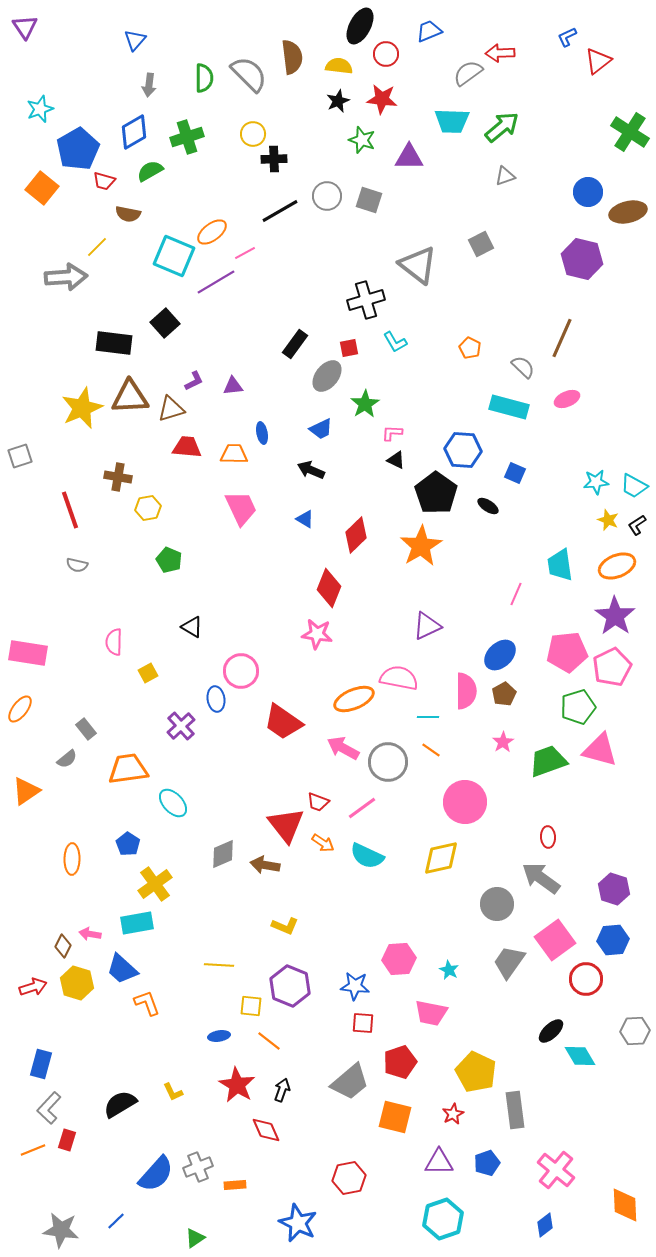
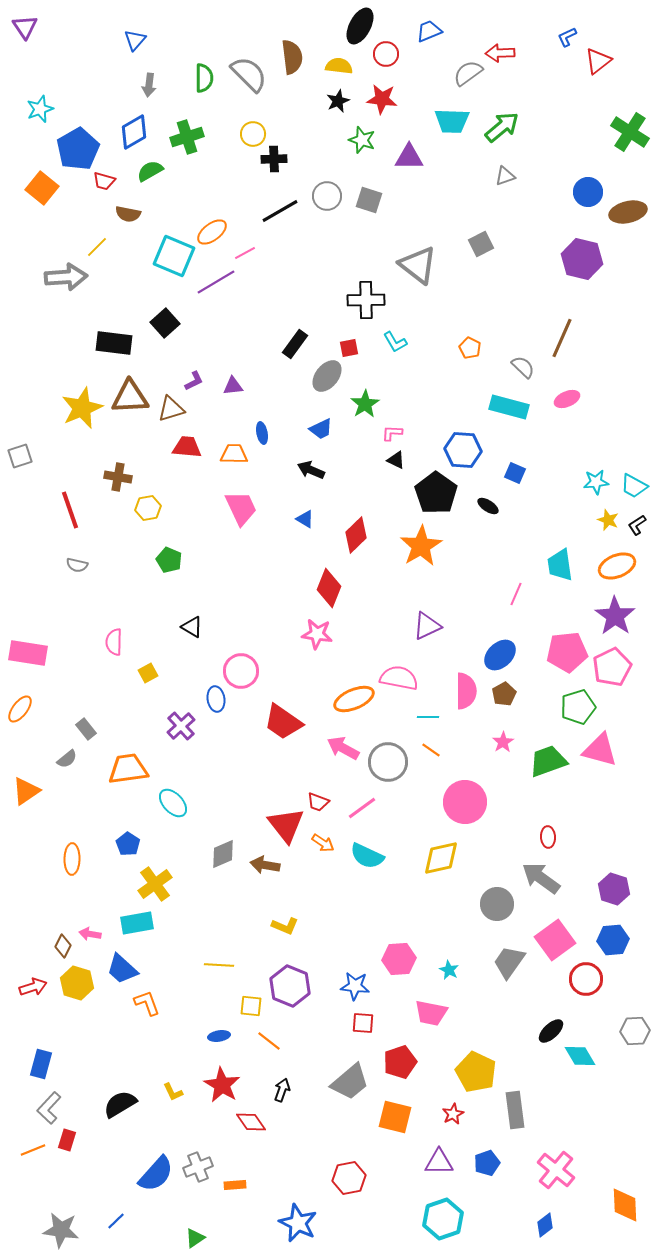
black cross at (366, 300): rotated 15 degrees clockwise
red star at (237, 1085): moved 15 px left
red diamond at (266, 1130): moved 15 px left, 8 px up; rotated 12 degrees counterclockwise
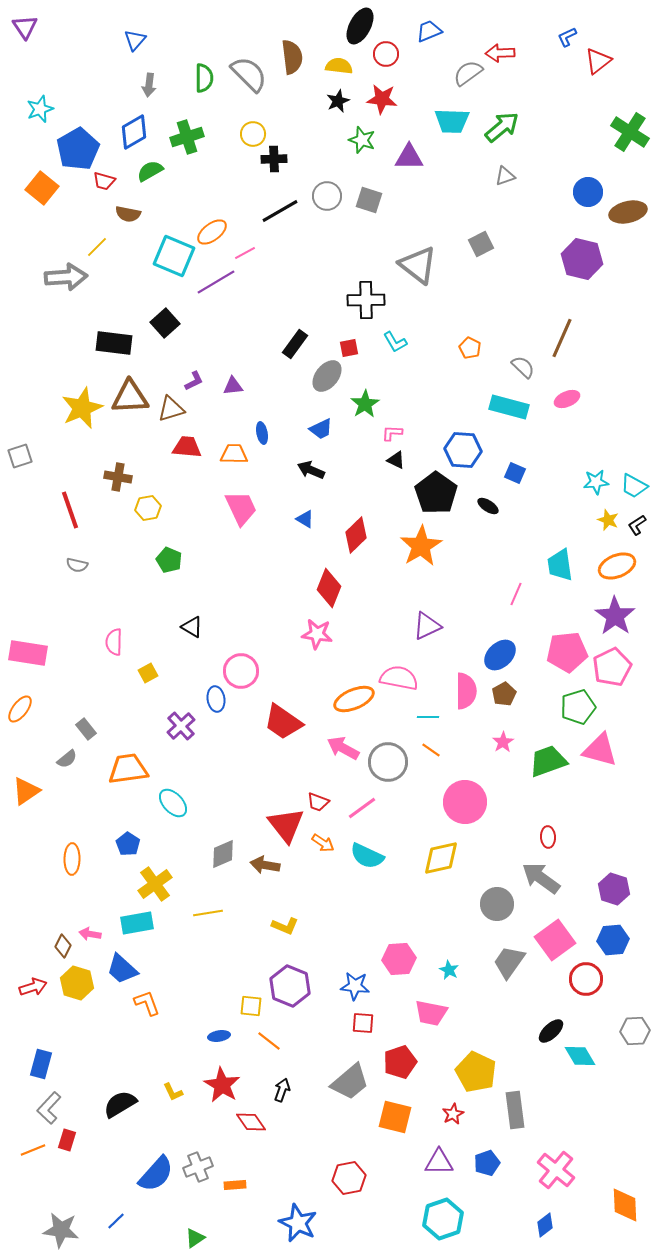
yellow line at (219, 965): moved 11 px left, 52 px up; rotated 12 degrees counterclockwise
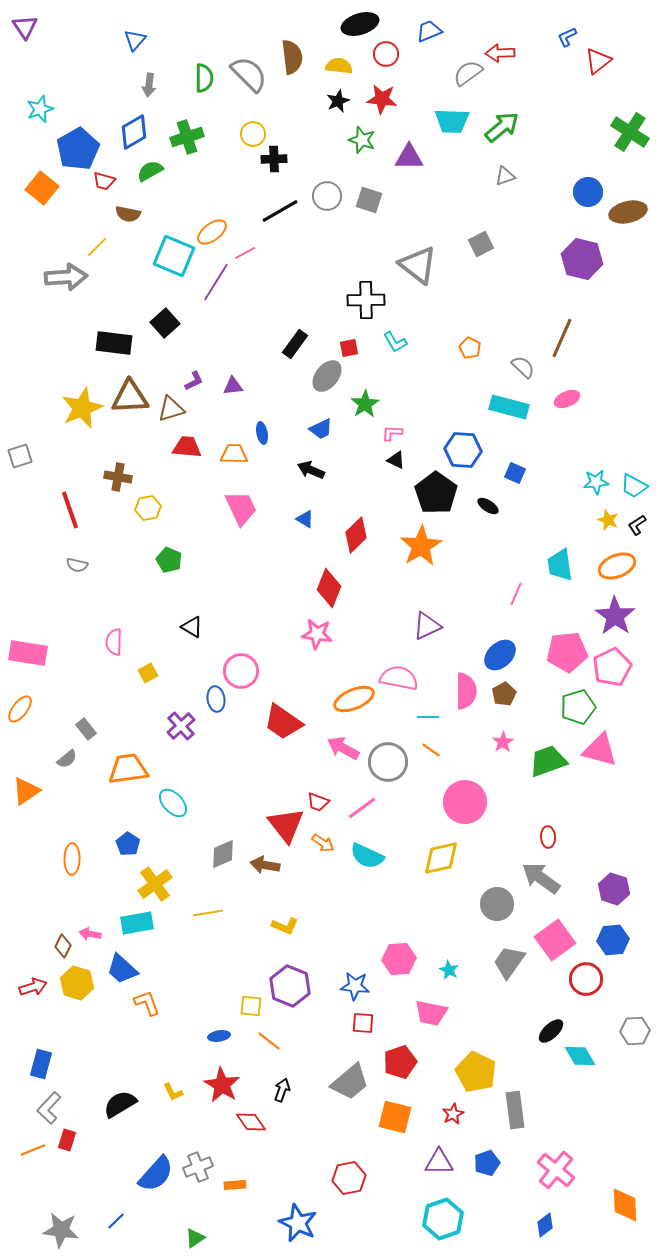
black ellipse at (360, 26): moved 2 px up; rotated 45 degrees clockwise
purple line at (216, 282): rotated 27 degrees counterclockwise
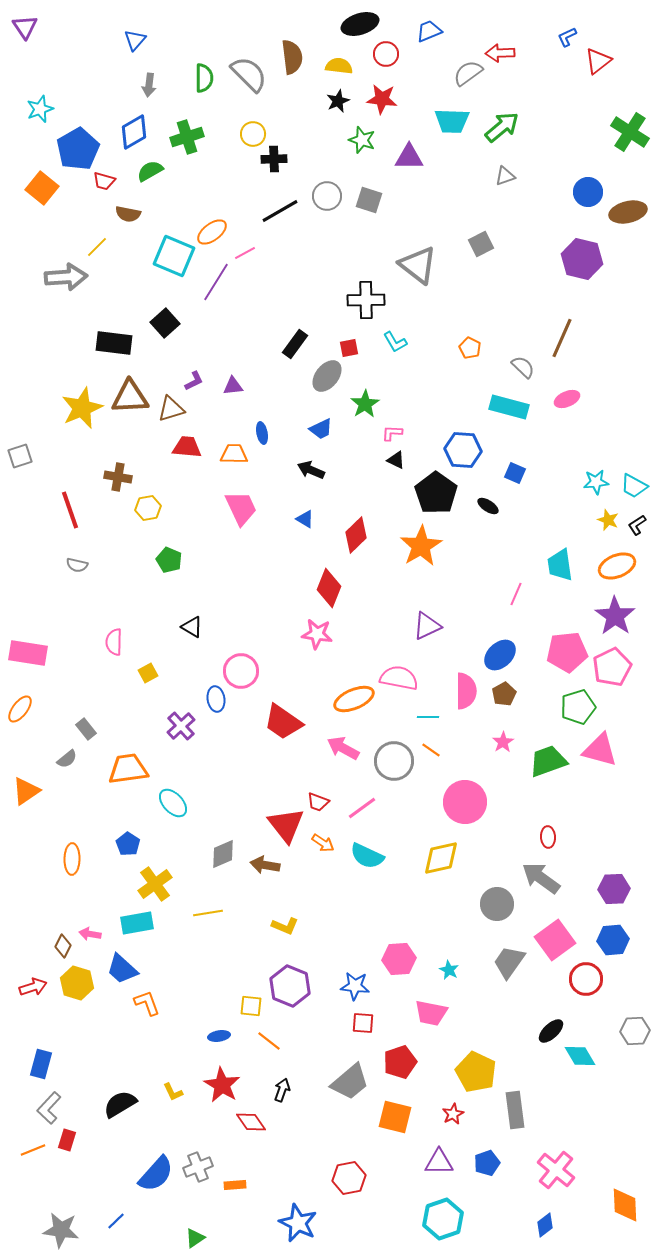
gray circle at (388, 762): moved 6 px right, 1 px up
purple hexagon at (614, 889): rotated 20 degrees counterclockwise
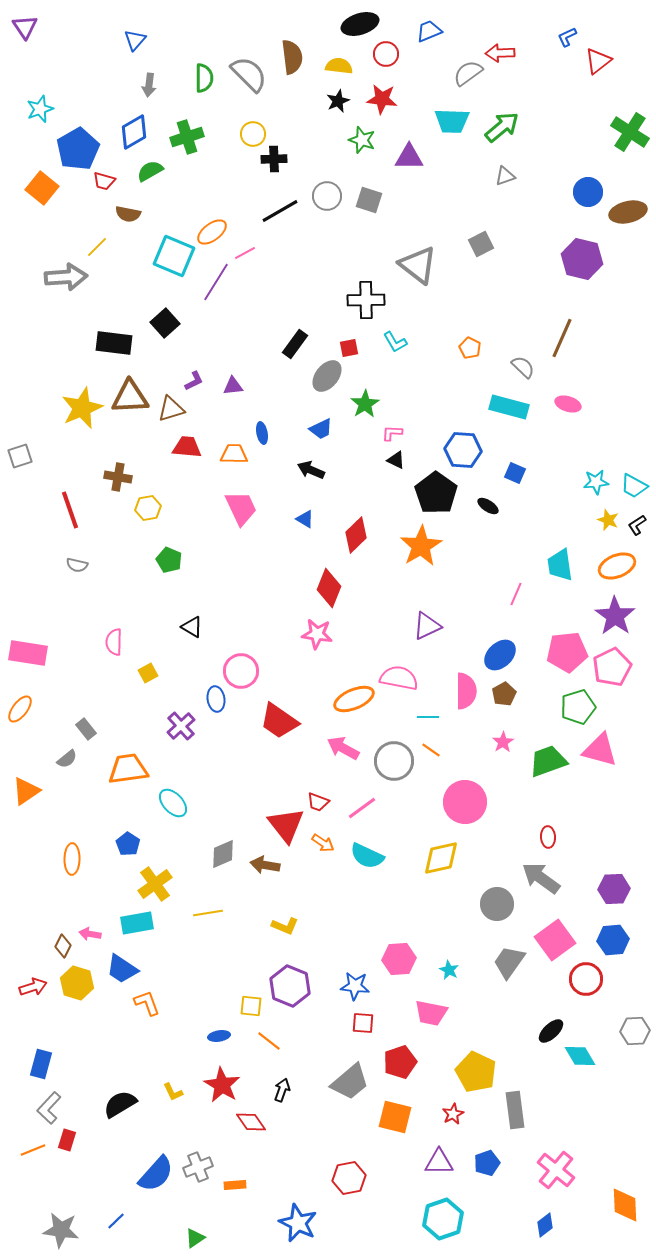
pink ellipse at (567, 399): moved 1 px right, 5 px down; rotated 40 degrees clockwise
red trapezoid at (283, 722): moved 4 px left, 1 px up
blue trapezoid at (122, 969): rotated 8 degrees counterclockwise
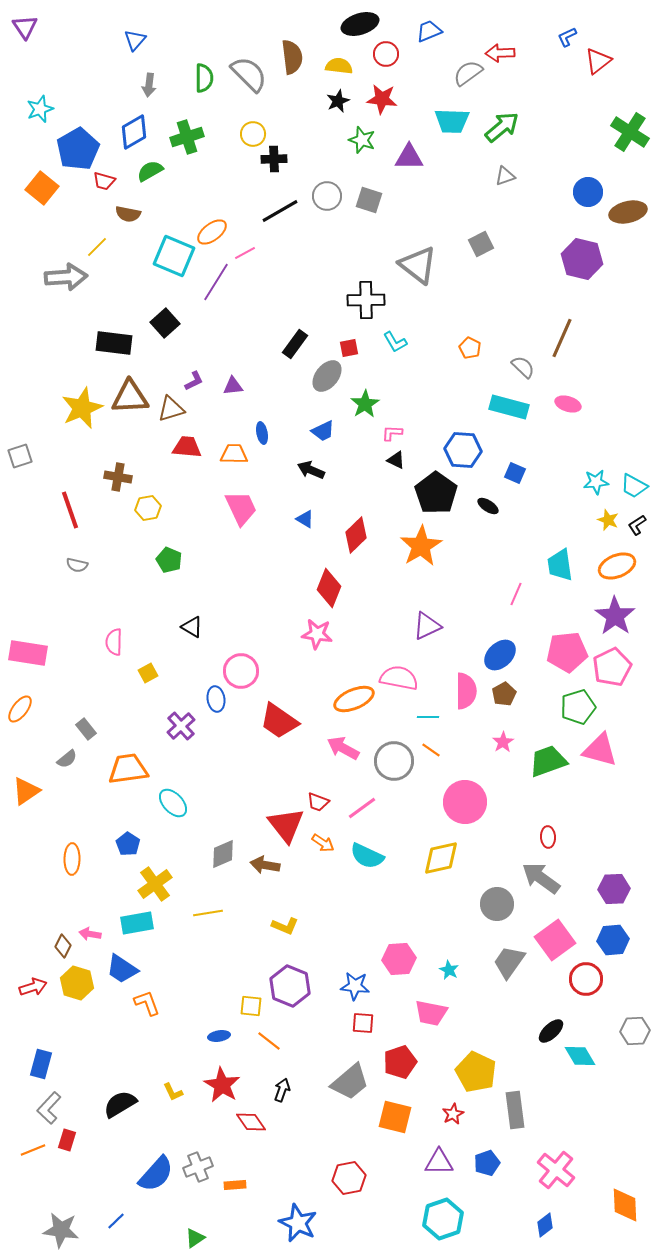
blue trapezoid at (321, 429): moved 2 px right, 2 px down
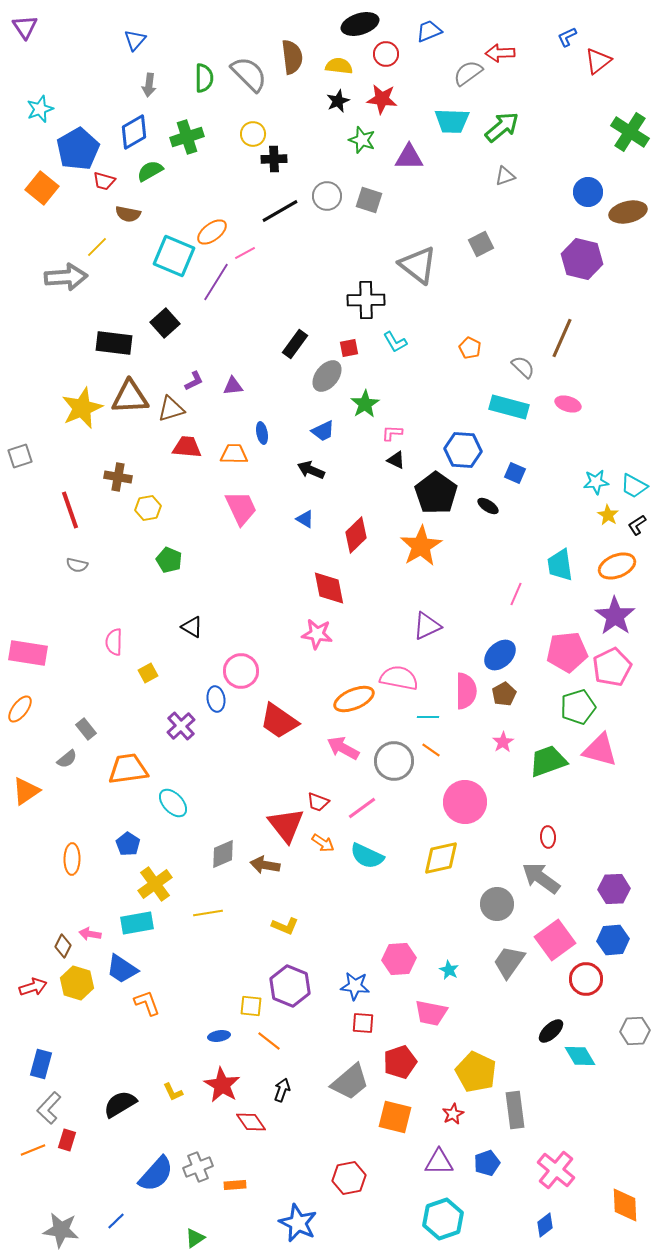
yellow star at (608, 520): moved 5 px up; rotated 10 degrees clockwise
red diamond at (329, 588): rotated 33 degrees counterclockwise
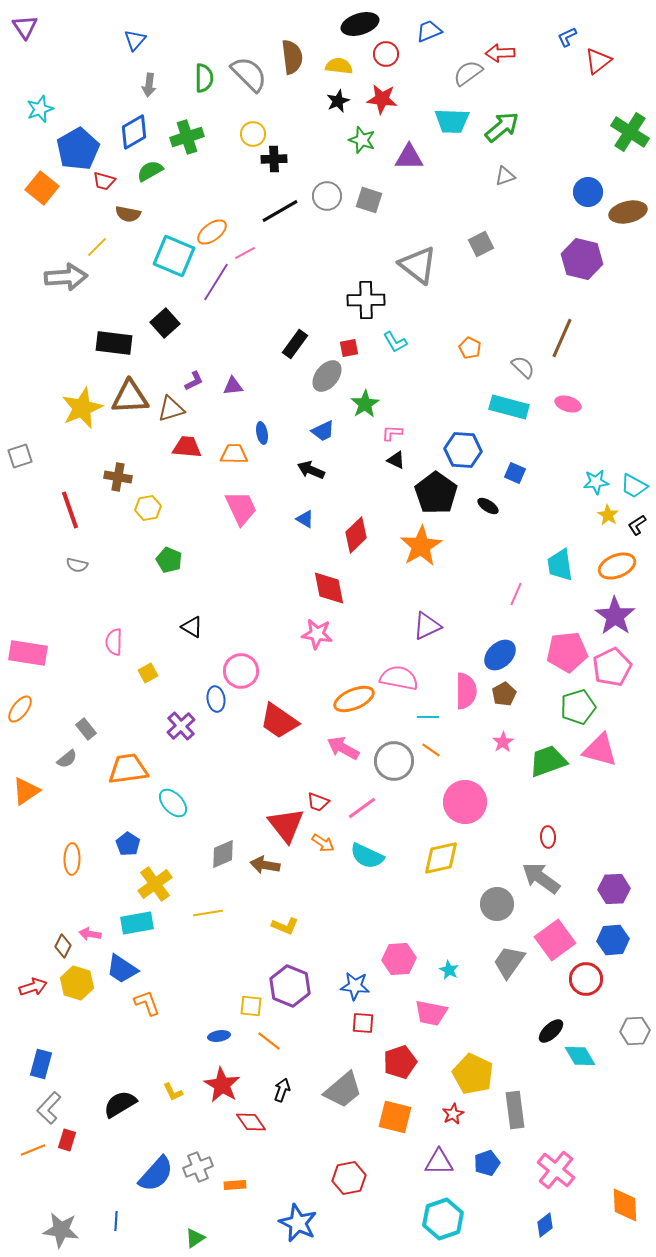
yellow pentagon at (476, 1072): moved 3 px left, 2 px down
gray trapezoid at (350, 1082): moved 7 px left, 8 px down
blue line at (116, 1221): rotated 42 degrees counterclockwise
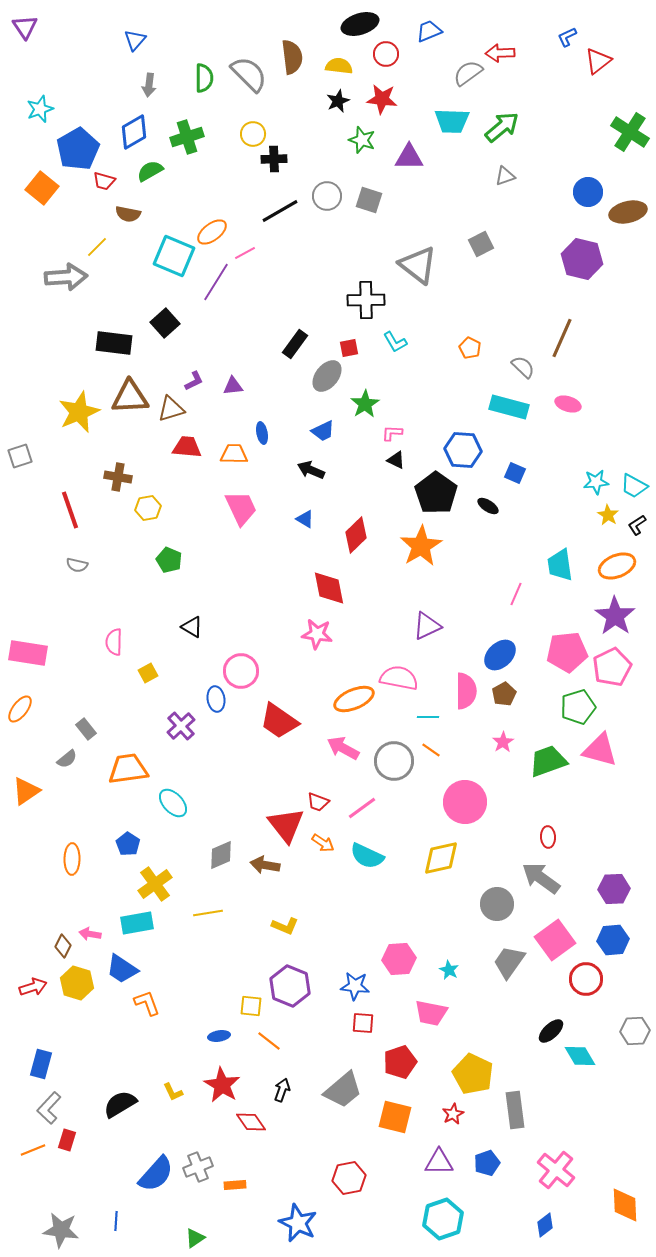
yellow star at (82, 408): moved 3 px left, 4 px down
gray diamond at (223, 854): moved 2 px left, 1 px down
